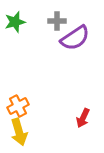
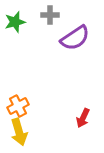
gray cross: moved 7 px left, 6 px up
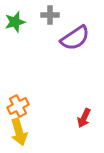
red arrow: moved 1 px right
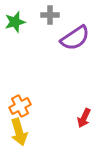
orange cross: moved 2 px right
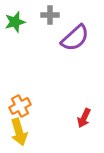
purple semicircle: rotated 8 degrees counterclockwise
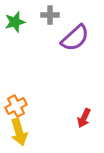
orange cross: moved 4 px left
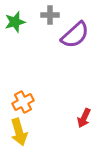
purple semicircle: moved 3 px up
orange cross: moved 7 px right, 4 px up
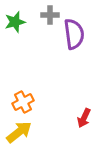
purple semicircle: moved 1 px left, 1 px up; rotated 56 degrees counterclockwise
yellow arrow: rotated 112 degrees counterclockwise
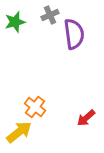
gray cross: rotated 24 degrees counterclockwise
orange cross: moved 12 px right, 5 px down; rotated 25 degrees counterclockwise
red arrow: moved 2 px right; rotated 24 degrees clockwise
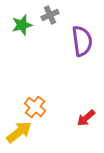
green star: moved 7 px right, 3 px down
purple semicircle: moved 8 px right, 7 px down
